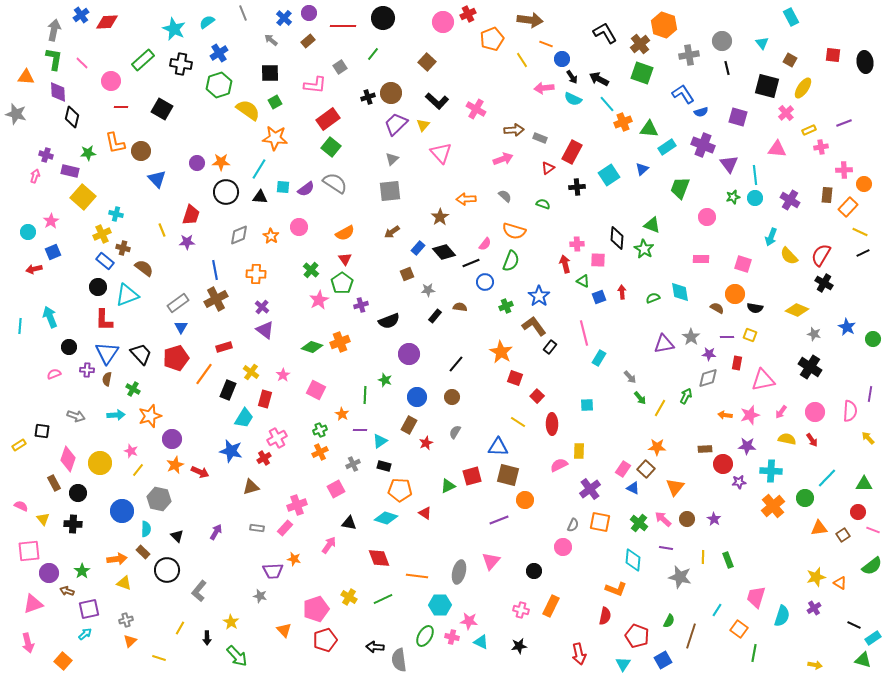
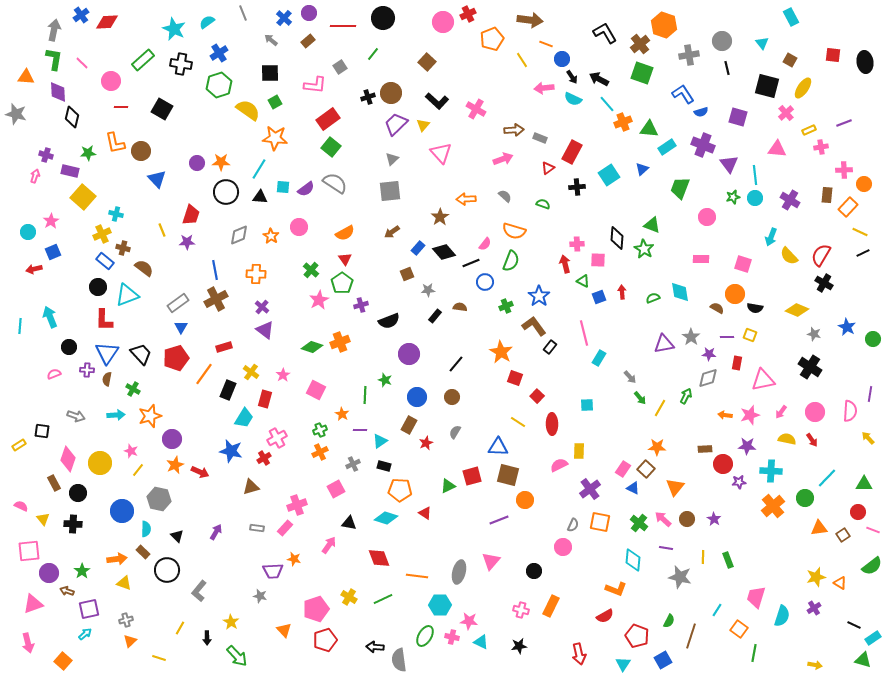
red semicircle at (605, 616): rotated 48 degrees clockwise
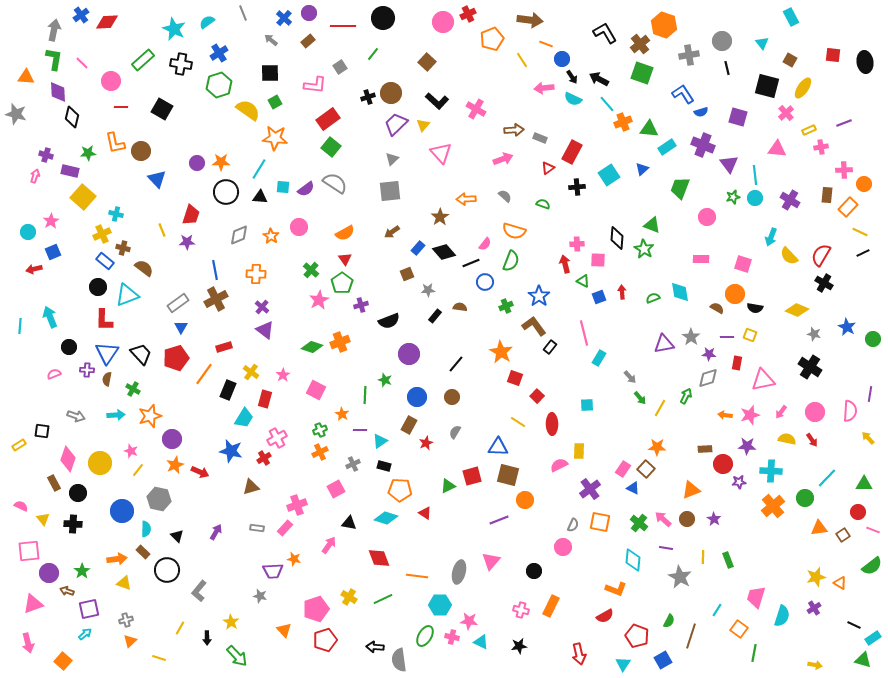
orange triangle at (675, 487): moved 16 px right, 3 px down; rotated 30 degrees clockwise
gray star at (680, 577): rotated 15 degrees clockwise
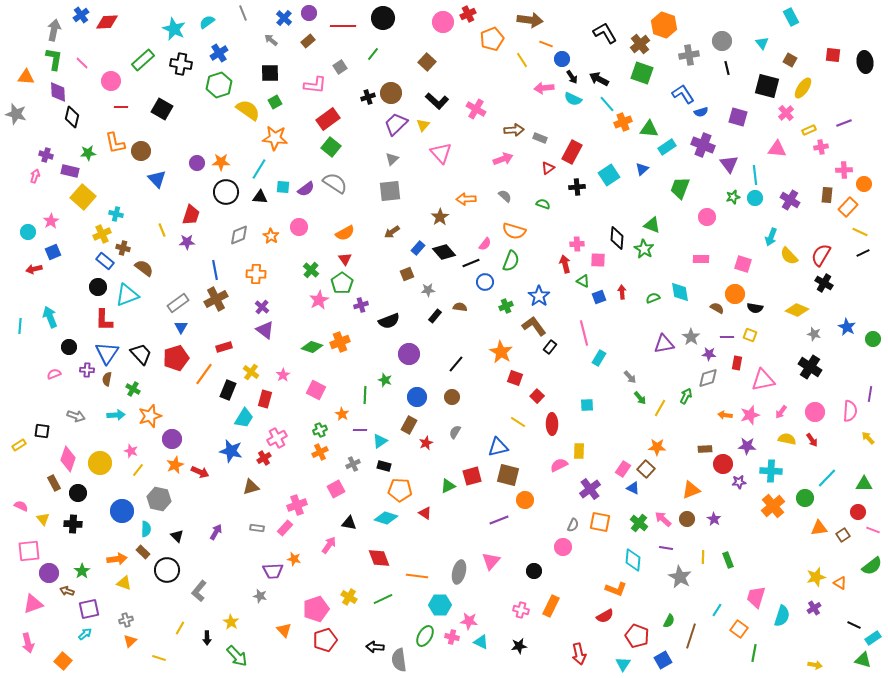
blue triangle at (498, 447): rotated 15 degrees counterclockwise
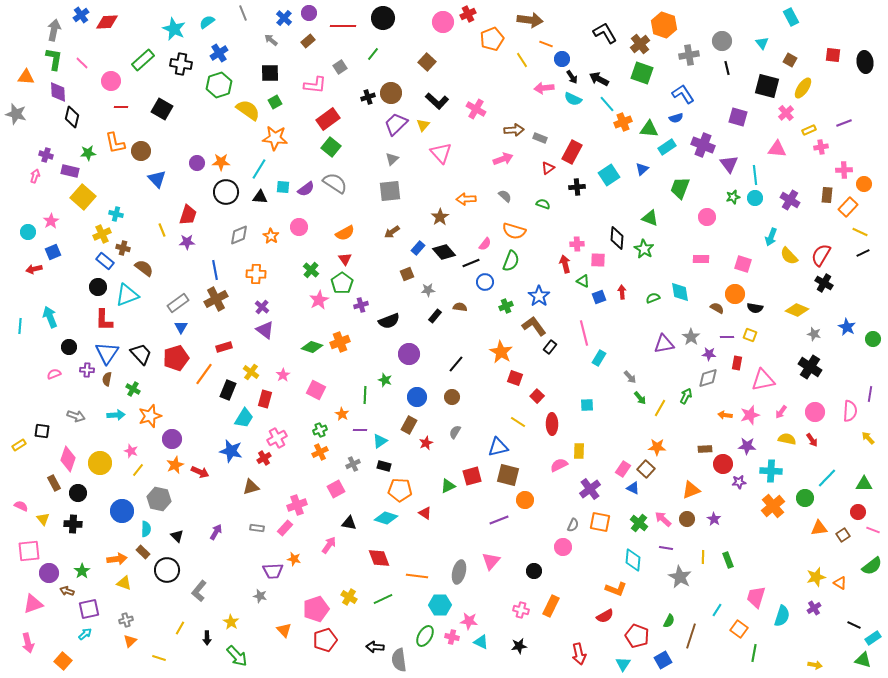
blue semicircle at (701, 112): moved 25 px left, 6 px down
red trapezoid at (191, 215): moved 3 px left
green triangle at (652, 225): moved 2 px left, 7 px up
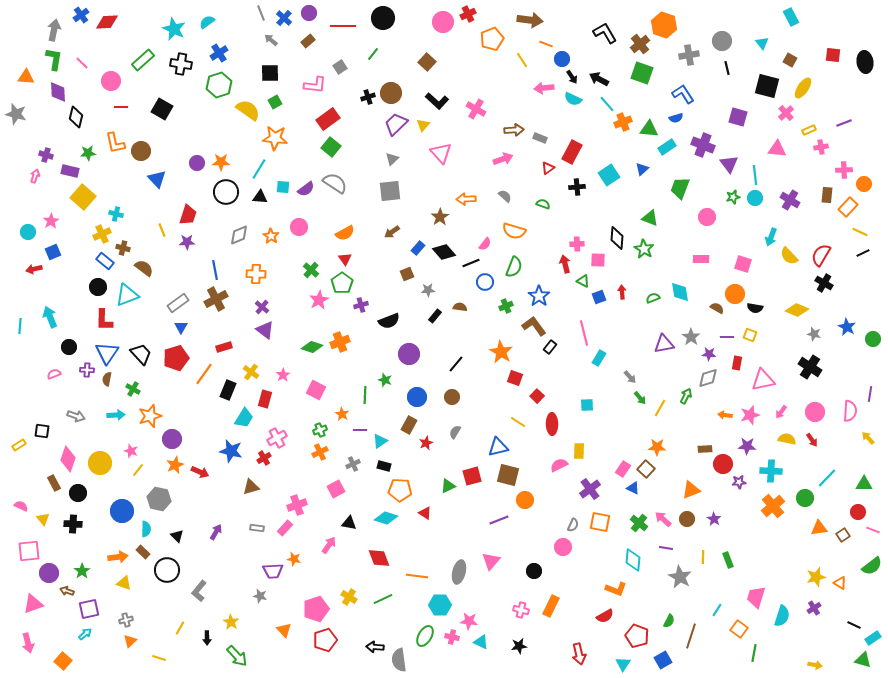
gray line at (243, 13): moved 18 px right
black diamond at (72, 117): moved 4 px right
green semicircle at (511, 261): moved 3 px right, 6 px down
orange arrow at (117, 559): moved 1 px right, 2 px up
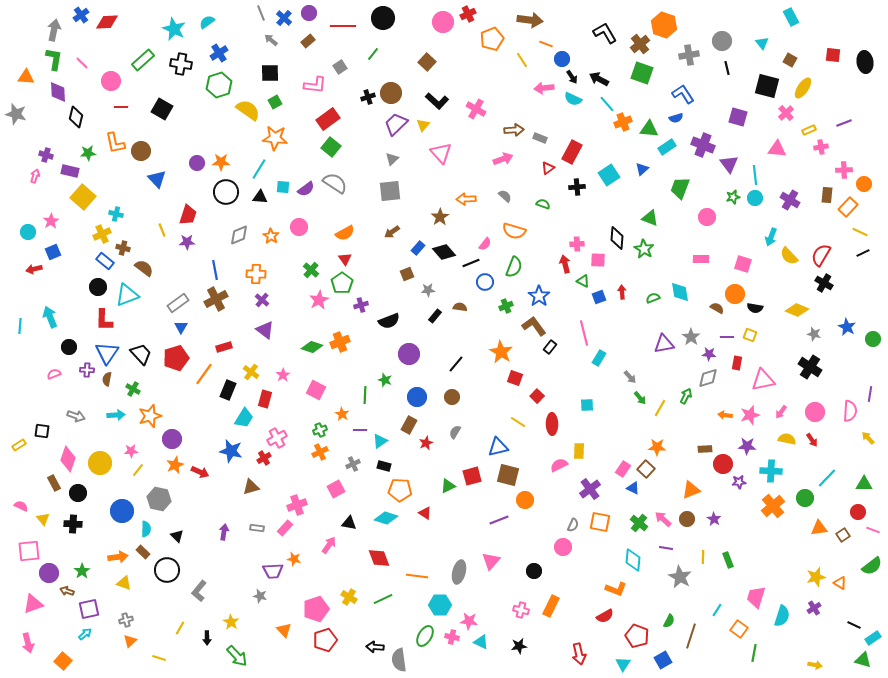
purple cross at (262, 307): moved 7 px up
pink star at (131, 451): rotated 24 degrees counterclockwise
purple arrow at (216, 532): moved 8 px right; rotated 21 degrees counterclockwise
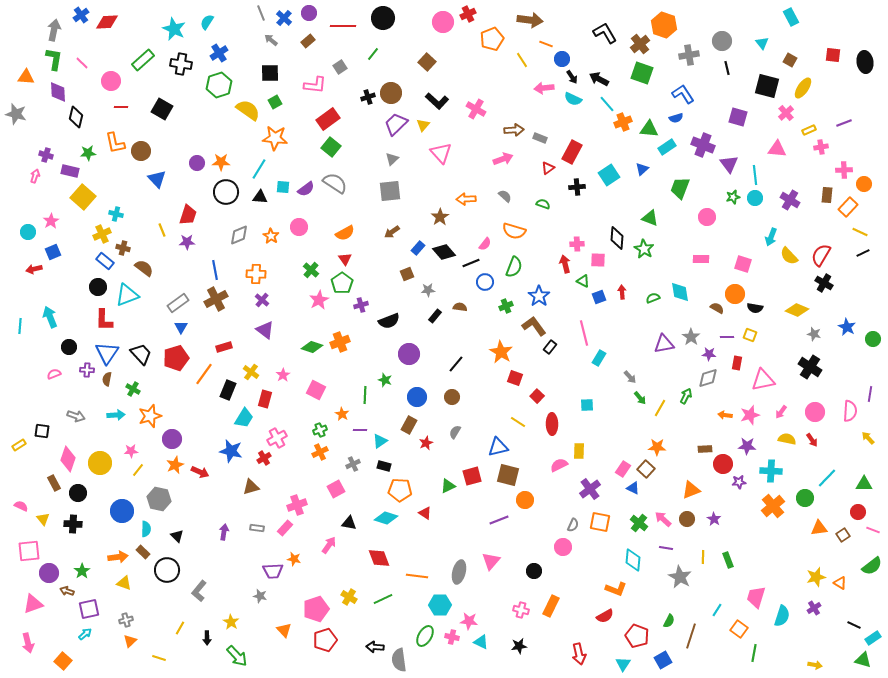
cyan semicircle at (207, 22): rotated 21 degrees counterclockwise
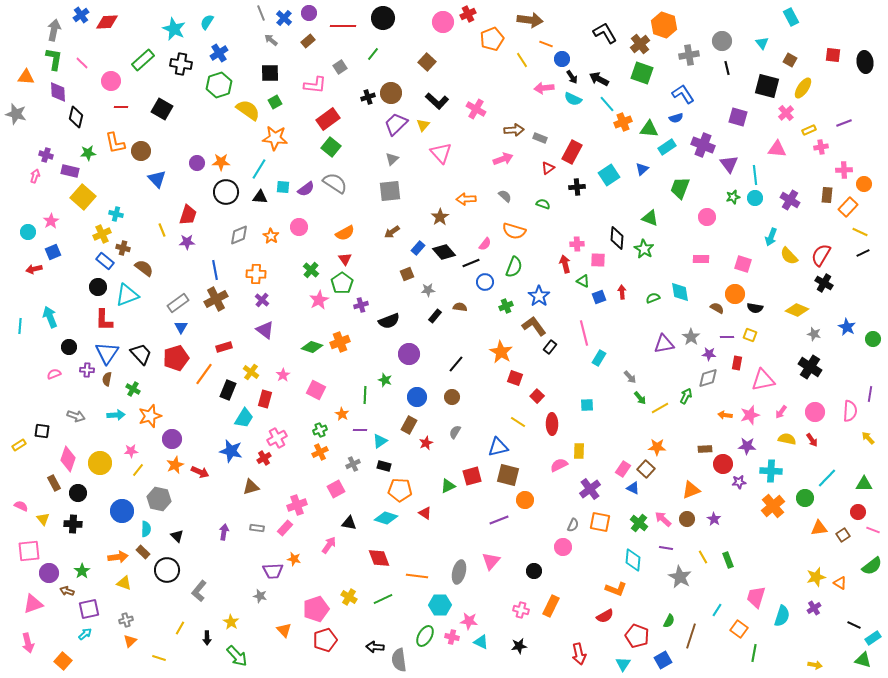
yellow line at (660, 408): rotated 30 degrees clockwise
yellow line at (703, 557): rotated 32 degrees counterclockwise
